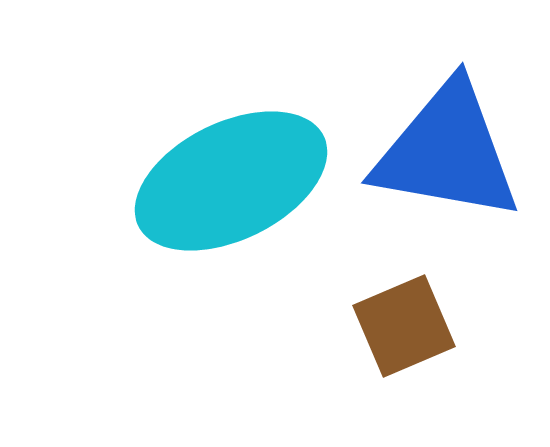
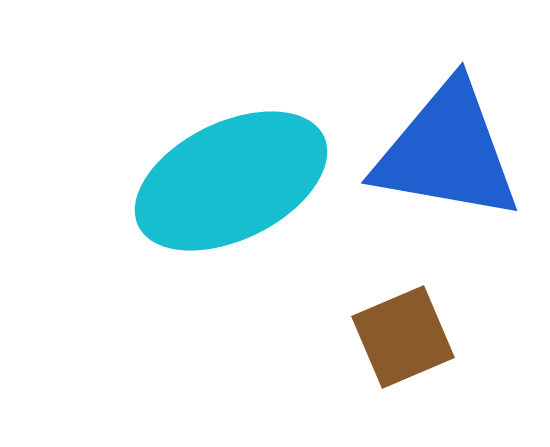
brown square: moved 1 px left, 11 px down
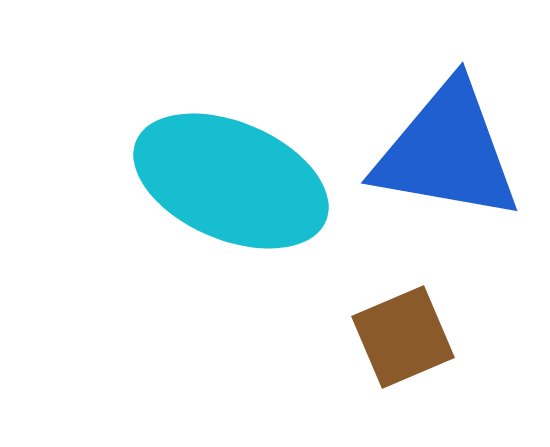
cyan ellipse: rotated 49 degrees clockwise
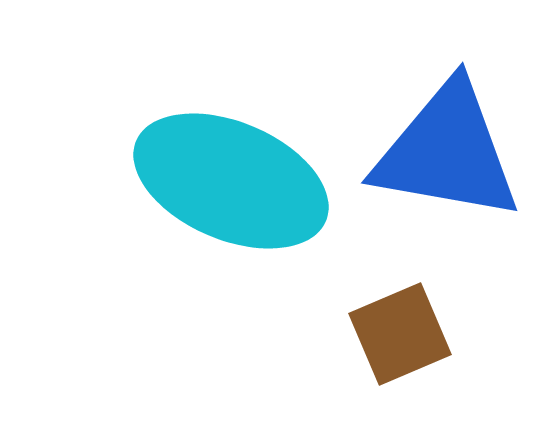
brown square: moved 3 px left, 3 px up
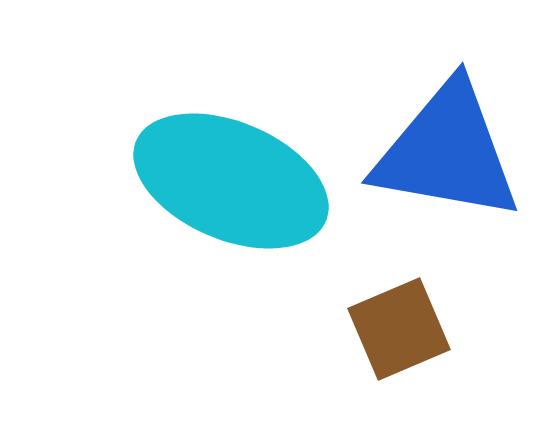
brown square: moved 1 px left, 5 px up
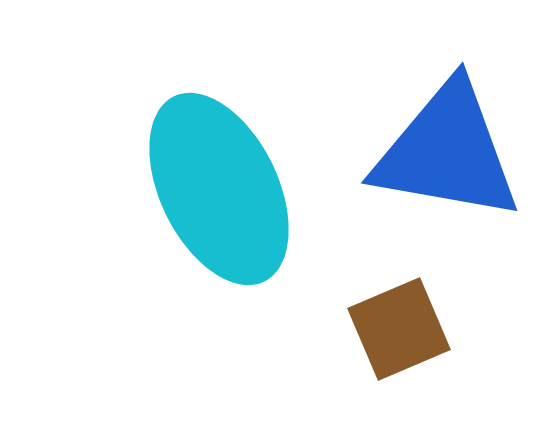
cyan ellipse: moved 12 px left, 8 px down; rotated 41 degrees clockwise
